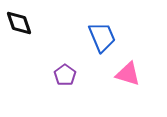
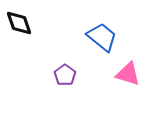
blue trapezoid: rotated 28 degrees counterclockwise
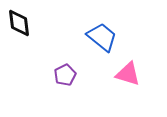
black diamond: rotated 12 degrees clockwise
purple pentagon: rotated 10 degrees clockwise
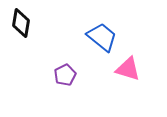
black diamond: moved 2 px right; rotated 16 degrees clockwise
pink triangle: moved 5 px up
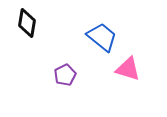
black diamond: moved 6 px right
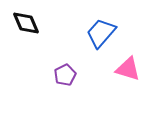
black diamond: moved 1 px left; rotated 32 degrees counterclockwise
blue trapezoid: moved 1 px left, 4 px up; rotated 88 degrees counterclockwise
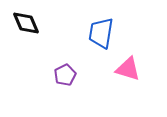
blue trapezoid: rotated 32 degrees counterclockwise
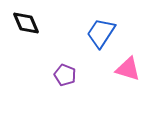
blue trapezoid: rotated 24 degrees clockwise
purple pentagon: rotated 25 degrees counterclockwise
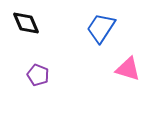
blue trapezoid: moved 5 px up
purple pentagon: moved 27 px left
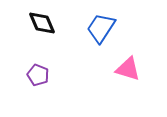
black diamond: moved 16 px right
